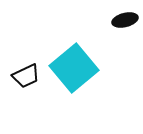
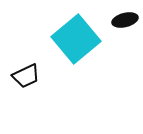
cyan square: moved 2 px right, 29 px up
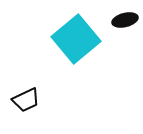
black trapezoid: moved 24 px down
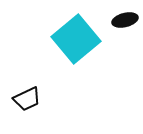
black trapezoid: moved 1 px right, 1 px up
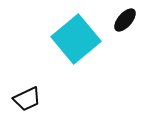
black ellipse: rotated 35 degrees counterclockwise
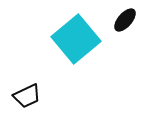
black trapezoid: moved 3 px up
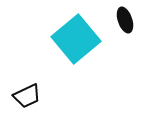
black ellipse: rotated 60 degrees counterclockwise
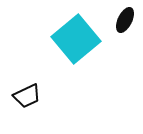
black ellipse: rotated 45 degrees clockwise
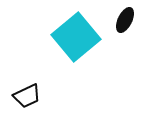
cyan square: moved 2 px up
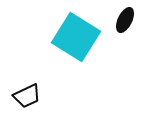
cyan square: rotated 18 degrees counterclockwise
